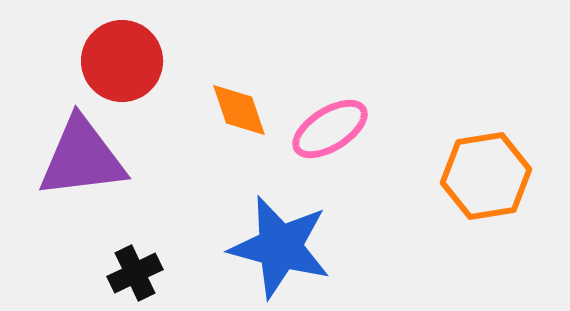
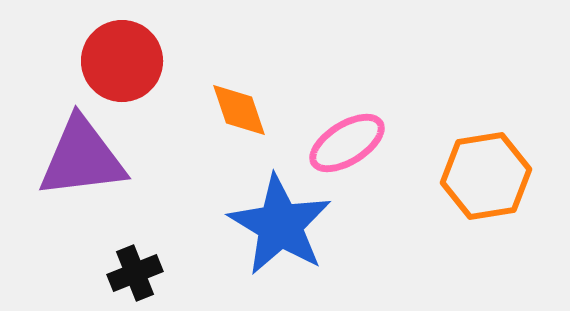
pink ellipse: moved 17 px right, 14 px down
blue star: moved 22 px up; rotated 16 degrees clockwise
black cross: rotated 4 degrees clockwise
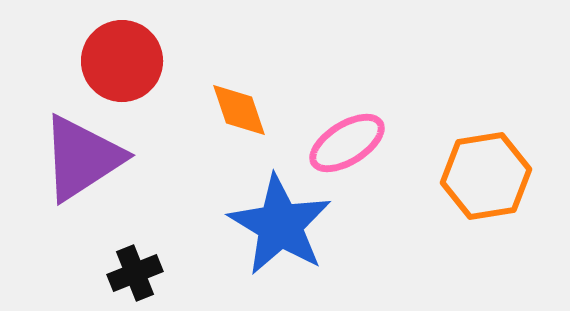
purple triangle: rotated 26 degrees counterclockwise
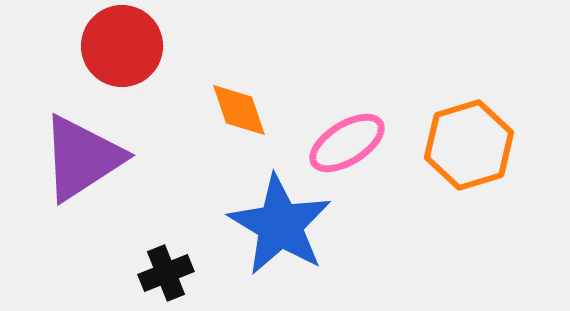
red circle: moved 15 px up
orange hexagon: moved 17 px left, 31 px up; rotated 8 degrees counterclockwise
black cross: moved 31 px right
